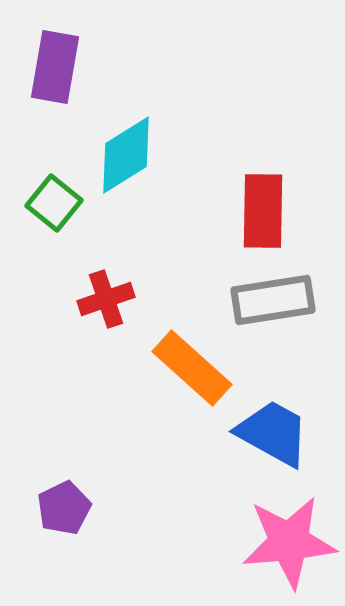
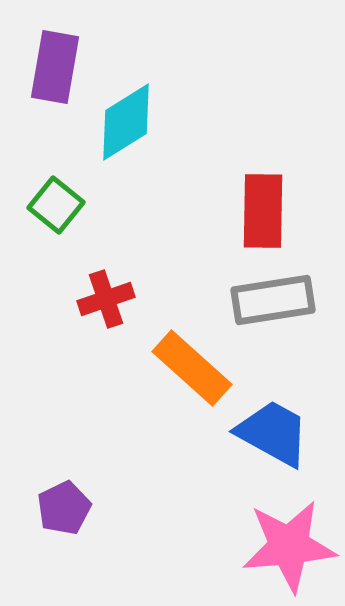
cyan diamond: moved 33 px up
green square: moved 2 px right, 2 px down
pink star: moved 4 px down
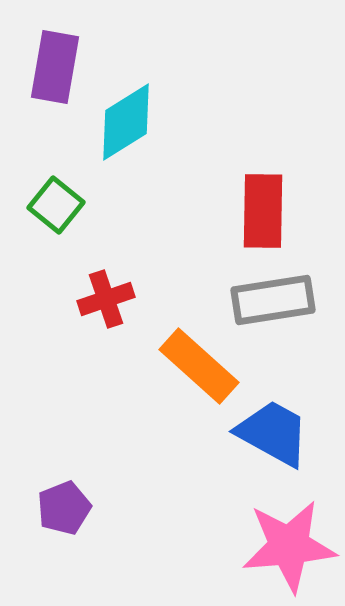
orange rectangle: moved 7 px right, 2 px up
purple pentagon: rotated 4 degrees clockwise
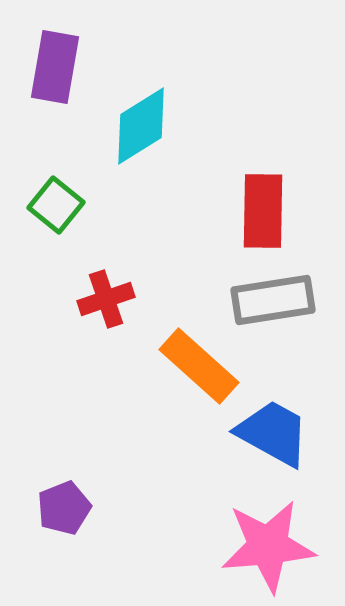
cyan diamond: moved 15 px right, 4 px down
pink star: moved 21 px left
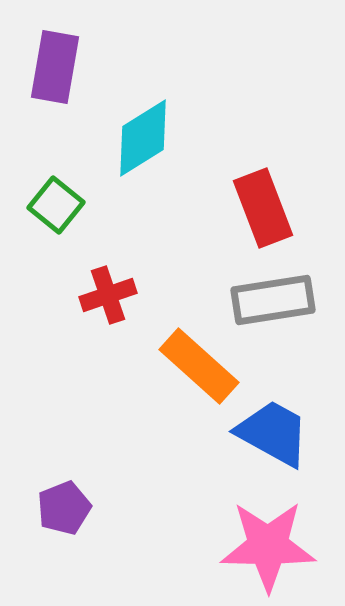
cyan diamond: moved 2 px right, 12 px down
red rectangle: moved 3 px up; rotated 22 degrees counterclockwise
red cross: moved 2 px right, 4 px up
pink star: rotated 6 degrees clockwise
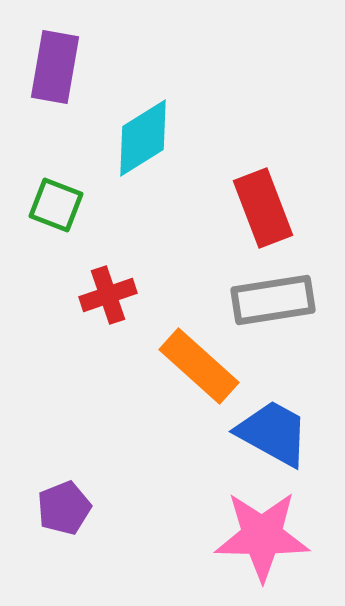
green square: rotated 18 degrees counterclockwise
pink star: moved 6 px left, 10 px up
